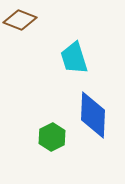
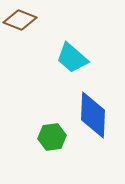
cyan trapezoid: moved 2 px left; rotated 32 degrees counterclockwise
green hexagon: rotated 20 degrees clockwise
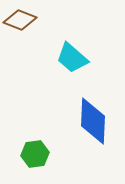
blue diamond: moved 6 px down
green hexagon: moved 17 px left, 17 px down
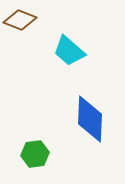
cyan trapezoid: moved 3 px left, 7 px up
blue diamond: moved 3 px left, 2 px up
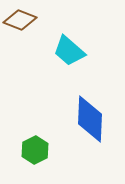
green hexagon: moved 4 px up; rotated 20 degrees counterclockwise
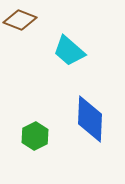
green hexagon: moved 14 px up
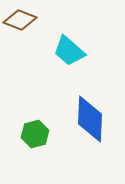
green hexagon: moved 2 px up; rotated 12 degrees clockwise
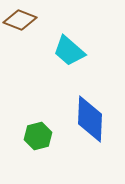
green hexagon: moved 3 px right, 2 px down
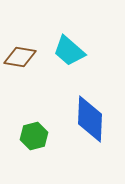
brown diamond: moved 37 px down; rotated 12 degrees counterclockwise
green hexagon: moved 4 px left
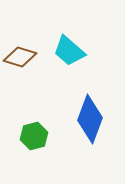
brown diamond: rotated 8 degrees clockwise
blue diamond: rotated 18 degrees clockwise
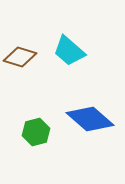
blue diamond: rotated 69 degrees counterclockwise
green hexagon: moved 2 px right, 4 px up
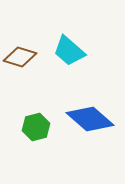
green hexagon: moved 5 px up
